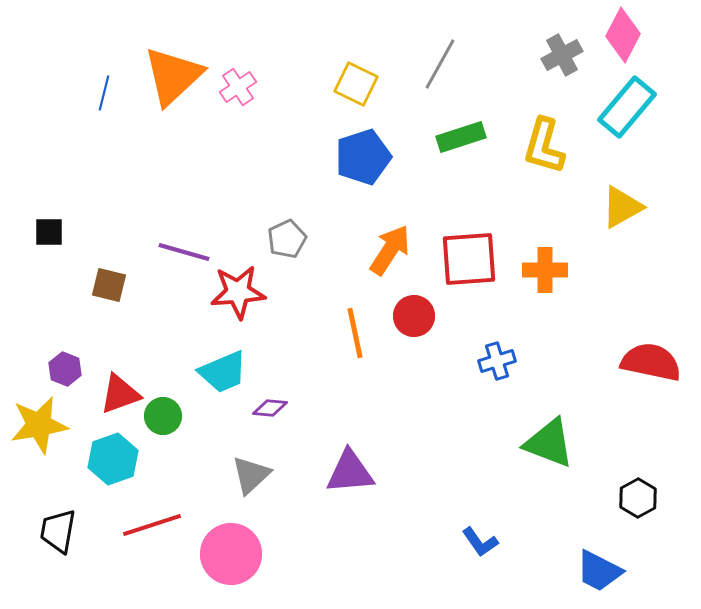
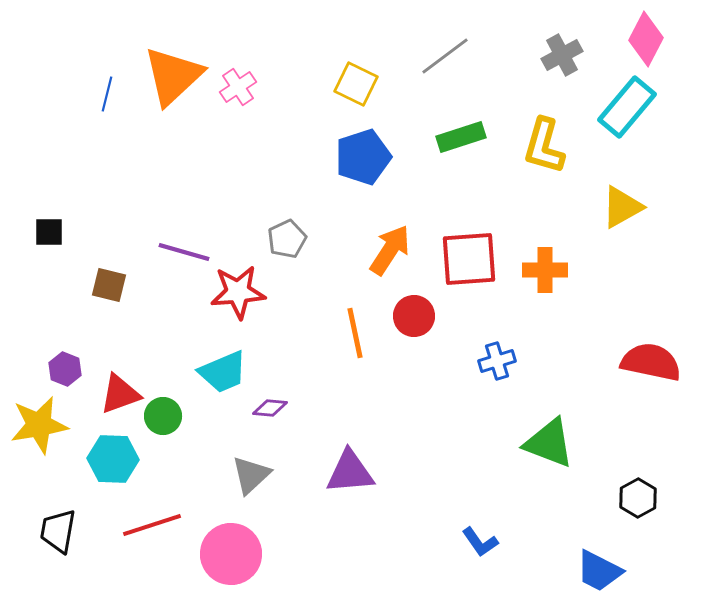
pink diamond: moved 23 px right, 4 px down
gray line: moved 5 px right, 8 px up; rotated 24 degrees clockwise
blue line: moved 3 px right, 1 px down
cyan hexagon: rotated 21 degrees clockwise
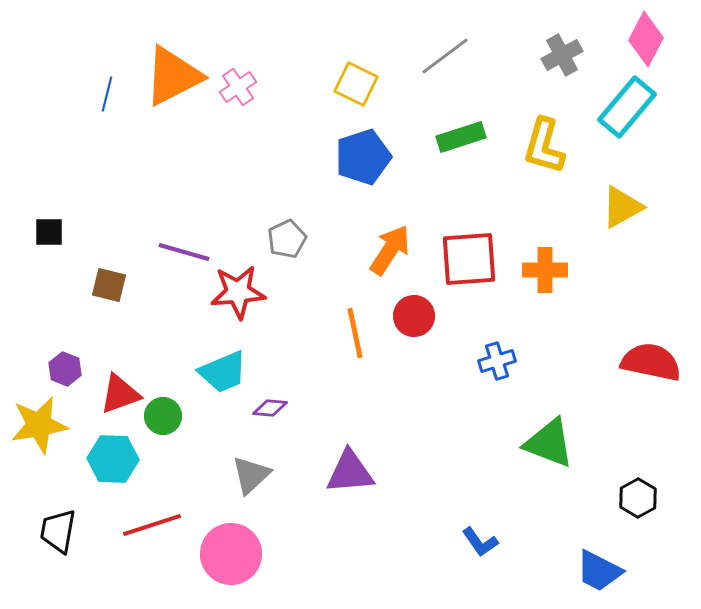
orange triangle: rotated 16 degrees clockwise
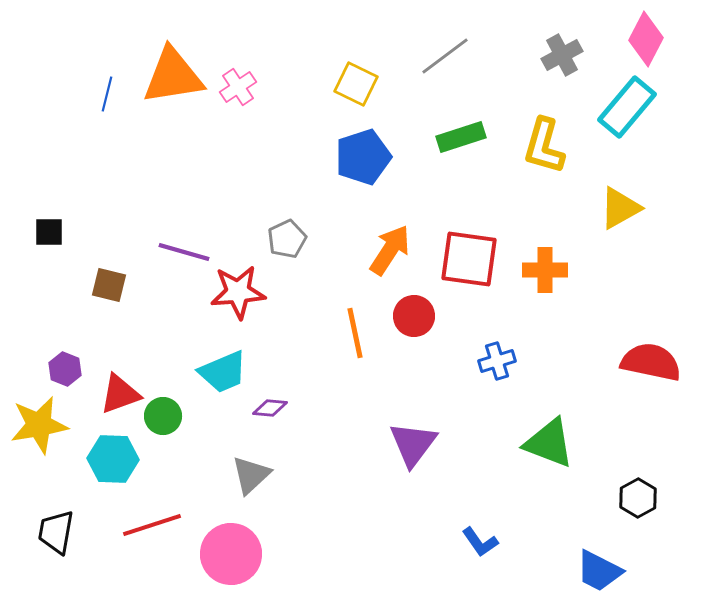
orange triangle: rotated 18 degrees clockwise
yellow triangle: moved 2 px left, 1 px down
red square: rotated 12 degrees clockwise
purple triangle: moved 63 px right, 28 px up; rotated 48 degrees counterclockwise
black trapezoid: moved 2 px left, 1 px down
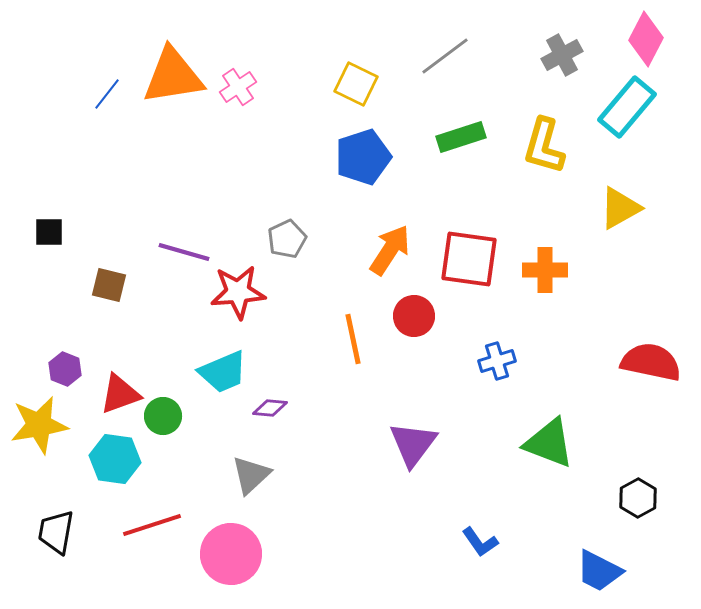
blue line: rotated 24 degrees clockwise
orange line: moved 2 px left, 6 px down
cyan hexagon: moved 2 px right; rotated 6 degrees clockwise
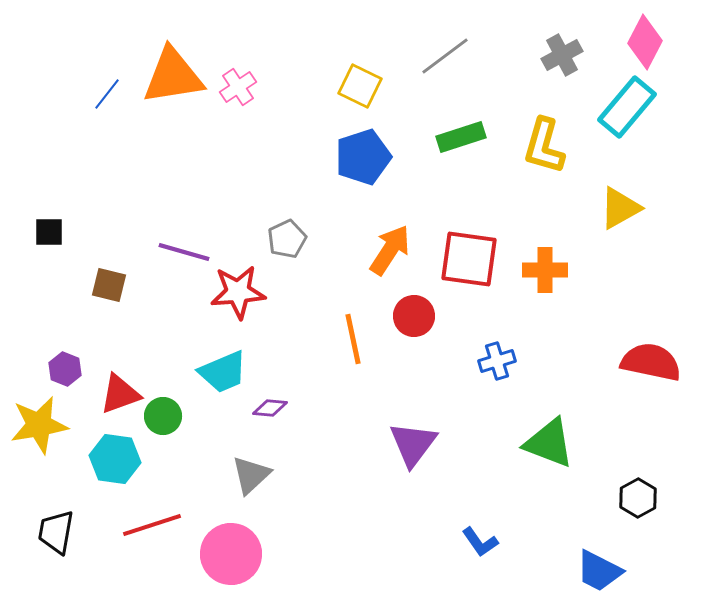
pink diamond: moved 1 px left, 3 px down
yellow square: moved 4 px right, 2 px down
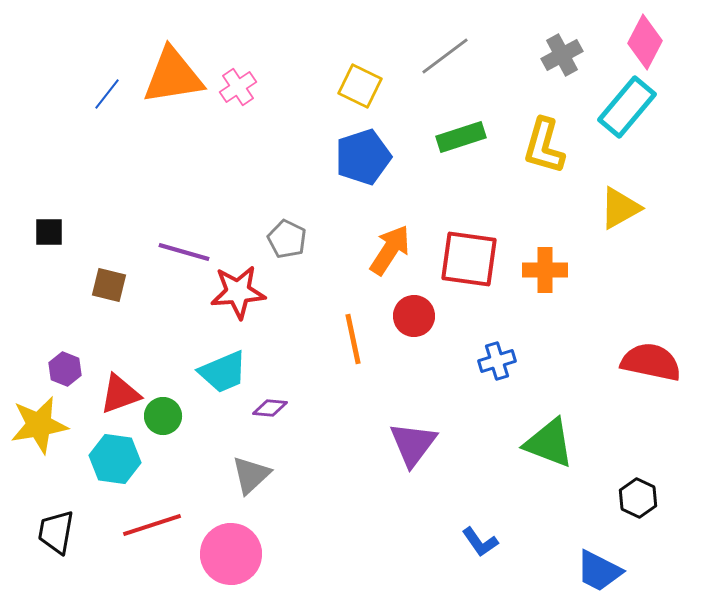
gray pentagon: rotated 21 degrees counterclockwise
black hexagon: rotated 6 degrees counterclockwise
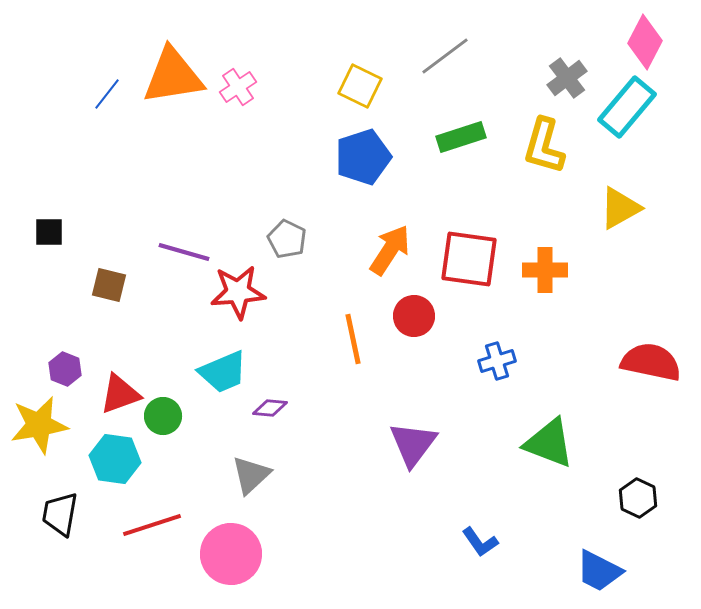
gray cross: moved 5 px right, 23 px down; rotated 9 degrees counterclockwise
black trapezoid: moved 4 px right, 18 px up
